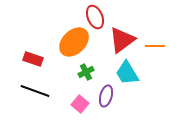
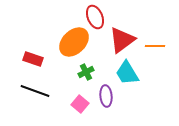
purple ellipse: rotated 20 degrees counterclockwise
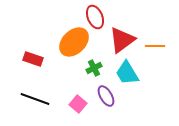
green cross: moved 8 px right, 4 px up
black line: moved 8 px down
purple ellipse: rotated 25 degrees counterclockwise
pink square: moved 2 px left
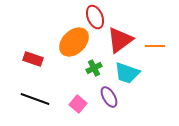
red triangle: moved 2 px left
cyan trapezoid: rotated 40 degrees counterclockwise
purple ellipse: moved 3 px right, 1 px down
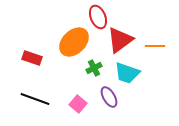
red ellipse: moved 3 px right
red rectangle: moved 1 px left, 1 px up
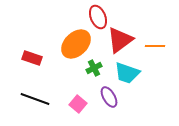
orange ellipse: moved 2 px right, 2 px down
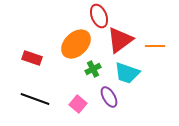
red ellipse: moved 1 px right, 1 px up
green cross: moved 1 px left, 1 px down
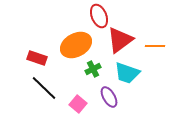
orange ellipse: moved 1 px down; rotated 16 degrees clockwise
red rectangle: moved 5 px right
black line: moved 9 px right, 11 px up; rotated 24 degrees clockwise
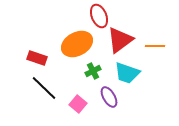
orange ellipse: moved 1 px right, 1 px up
green cross: moved 2 px down
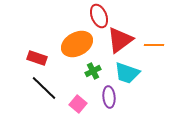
orange line: moved 1 px left, 1 px up
purple ellipse: rotated 25 degrees clockwise
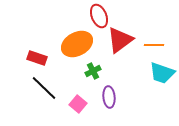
cyan trapezoid: moved 35 px right
